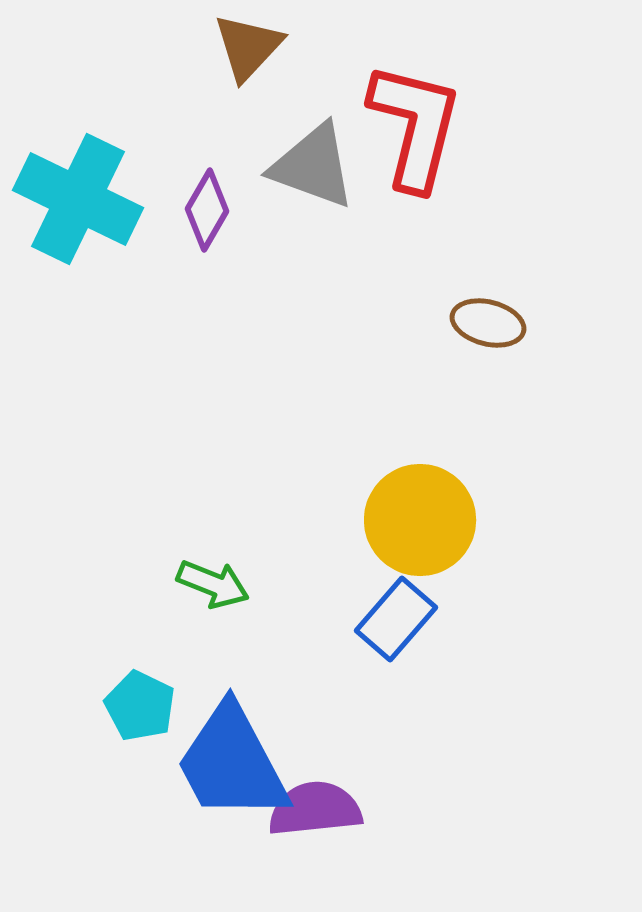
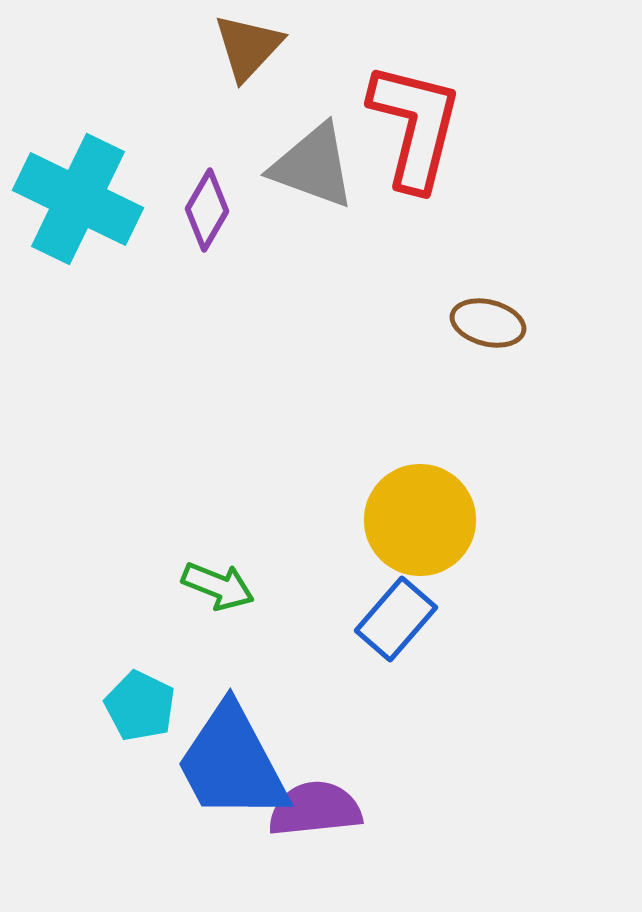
green arrow: moved 5 px right, 2 px down
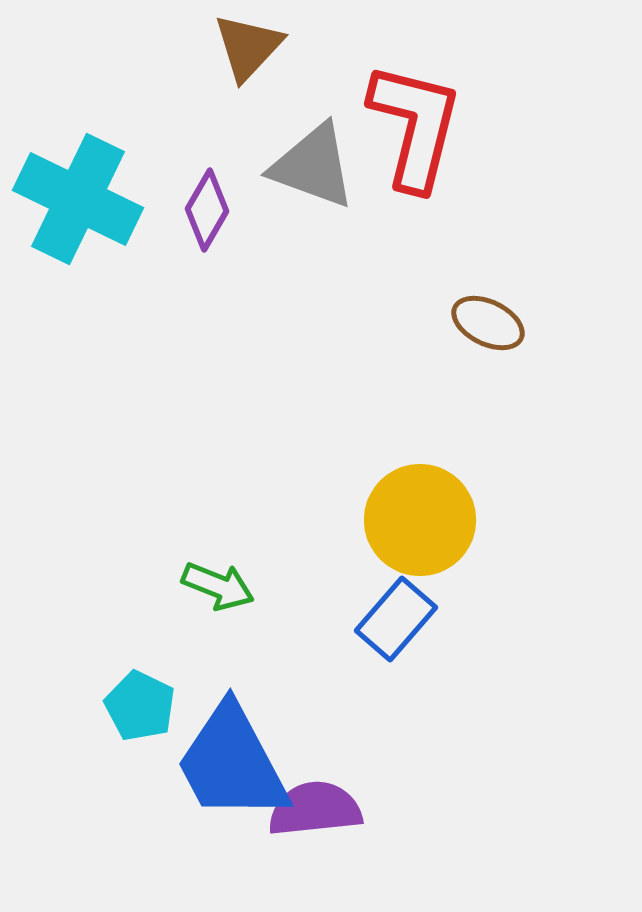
brown ellipse: rotated 12 degrees clockwise
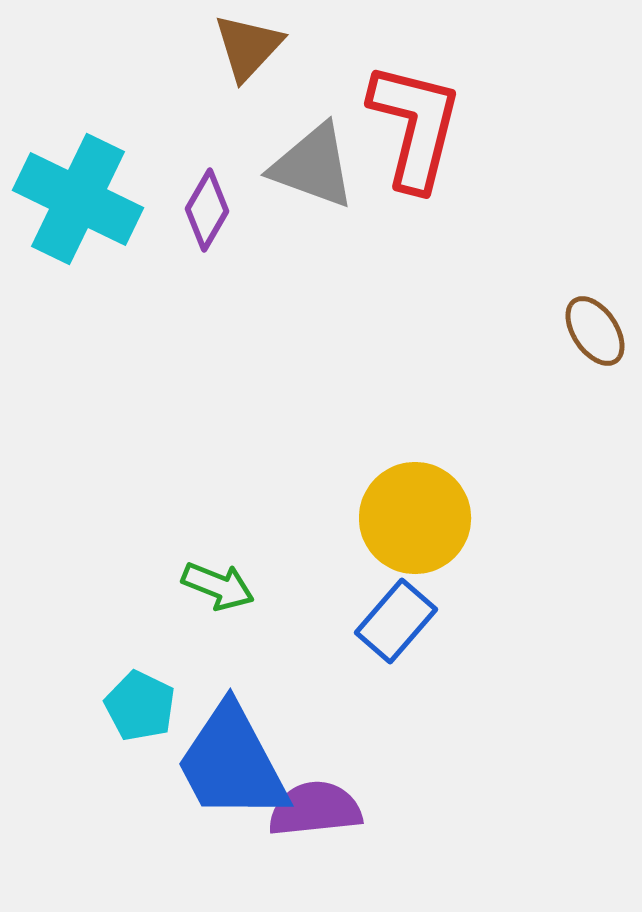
brown ellipse: moved 107 px right, 8 px down; rotated 30 degrees clockwise
yellow circle: moved 5 px left, 2 px up
blue rectangle: moved 2 px down
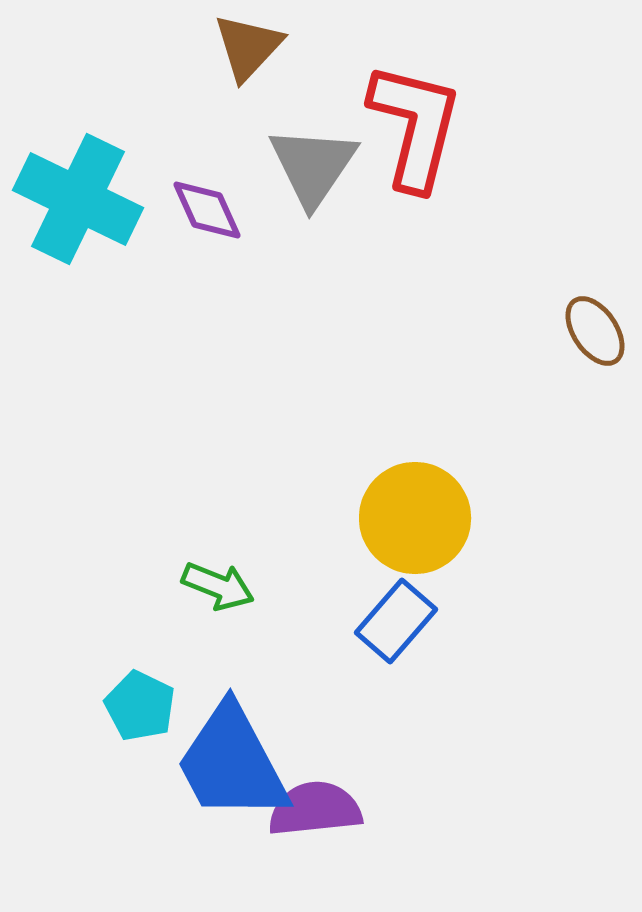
gray triangle: rotated 44 degrees clockwise
purple diamond: rotated 54 degrees counterclockwise
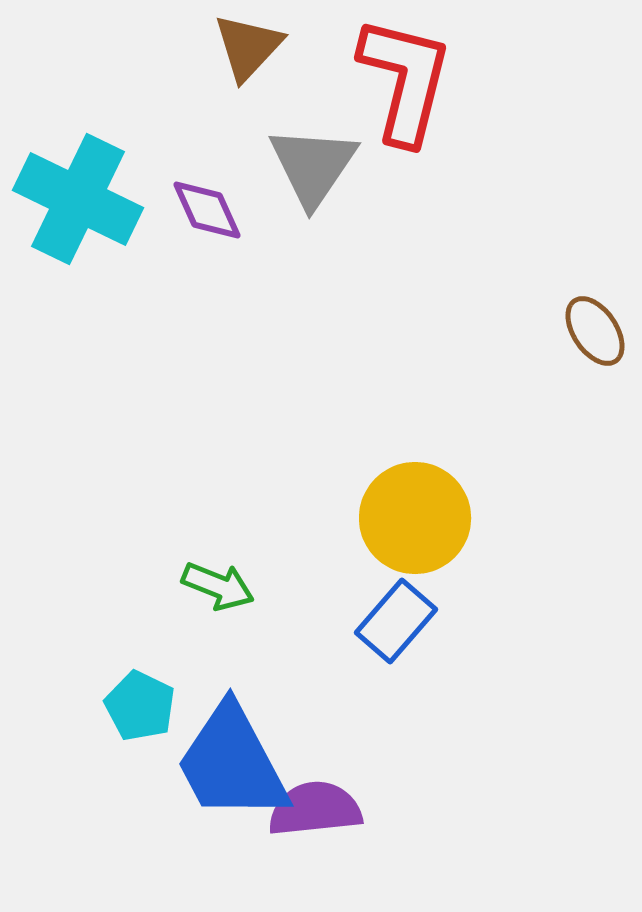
red L-shape: moved 10 px left, 46 px up
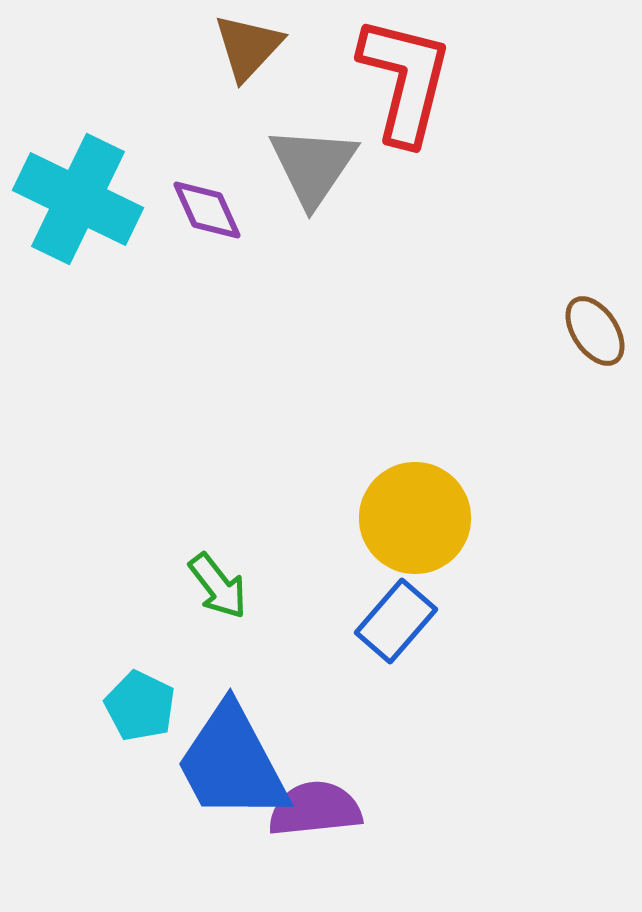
green arrow: rotated 30 degrees clockwise
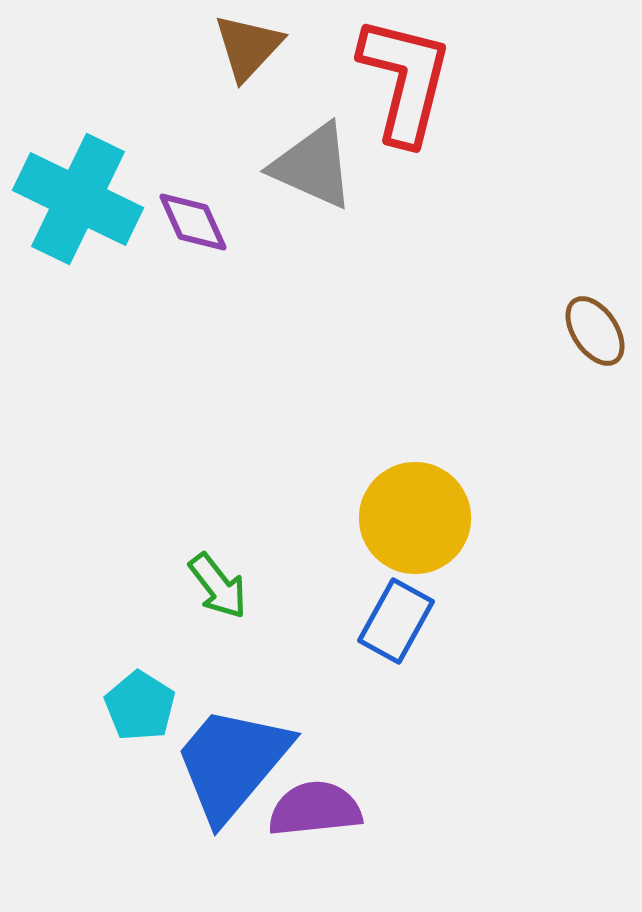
gray triangle: rotated 40 degrees counterclockwise
purple diamond: moved 14 px left, 12 px down
blue rectangle: rotated 12 degrees counterclockwise
cyan pentagon: rotated 6 degrees clockwise
blue trapezoid: rotated 68 degrees clockwise
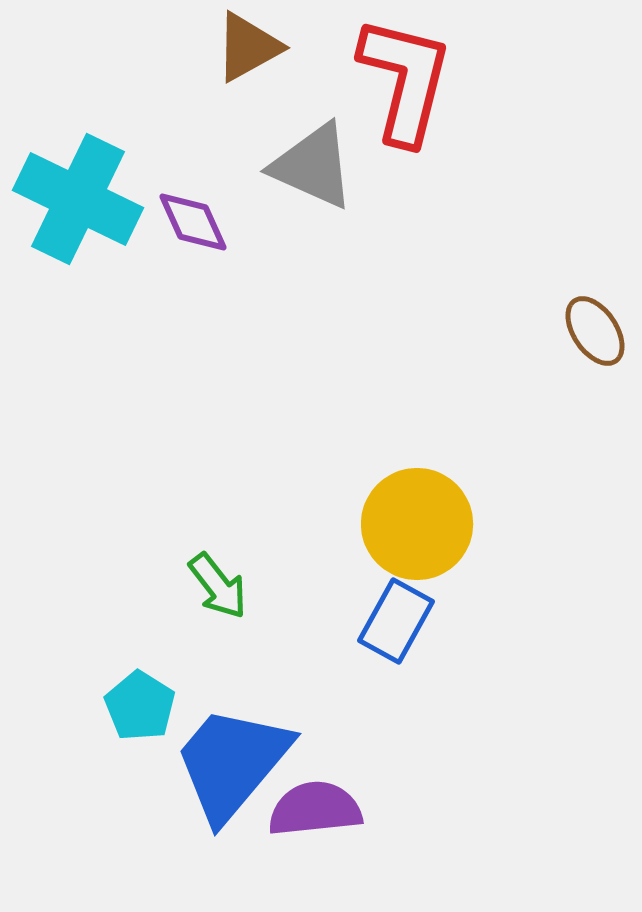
brown triangle: rotated 18 degrees clockwise
yellow circle: moved 2 px right, 6 px down
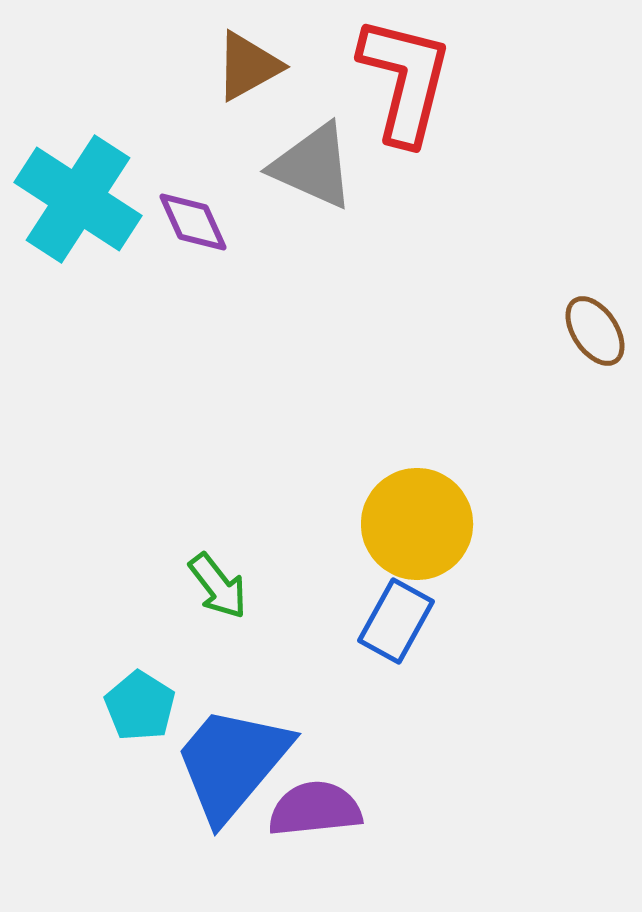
brown triangle: moved 19 px down
cyan cross: rotated 7 degrees clockwise
